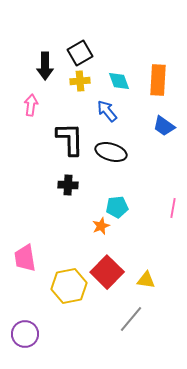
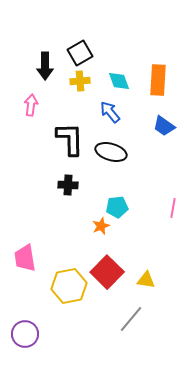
blue arrow: moved 3 px right, 1 px down
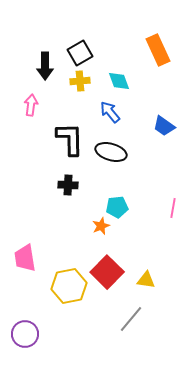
orange rectangle: moved 30 px up; rotated 28 degrees counterclockwise
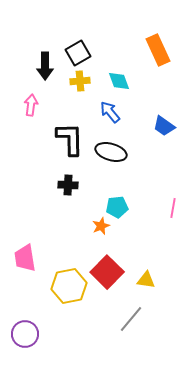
black square: moved 2 px left
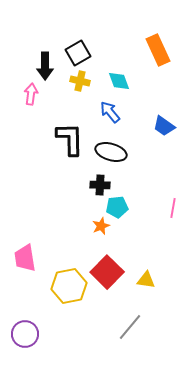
yellow cross: rotated 18 degrees clockwise
pink arrow: moved 11 px up
black cross: moved 32 px right
gray line: moved 1 px left, 8 px down
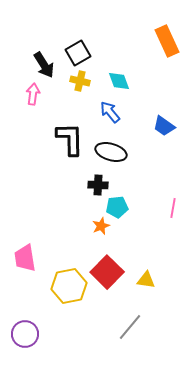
orange rectangle: moved 9 px right, 9 px up
black arrow: moved 1 px left, 1 px up; rotated 32 degrees counterclockwise
pink arrow: moved 2 px right
black cross: moved 2 px left
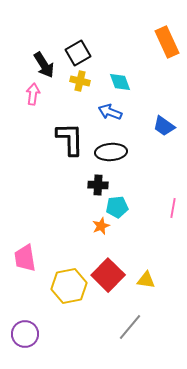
orange rectangle: moved 1 px down
cyan diamond: moved 1 px right, 1 px down
blue arrow: rotated 30 degrees counterclockwise
black ellipse: rotated 20 degrees counterclockwise
red square: moved 1 px right, 3 px down
